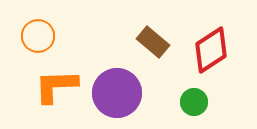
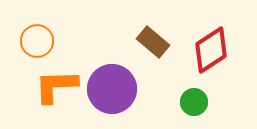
orange circle: moved 1 px left, 5 px down
purple circle: moved 5 px left, 4 px up
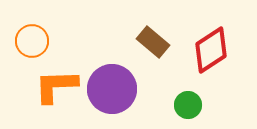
orange circle: moved 5 px left
green circle: moved 6 px left, 3 px down
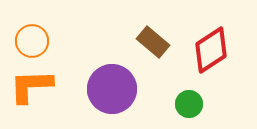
orange L-shape: moved 25 px left
green circle: moved 1 px right, 1 px up
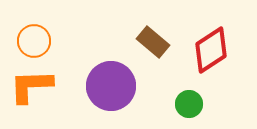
orange circle: moved 2 px right
purple circle: moved 1 px left, 3 px up
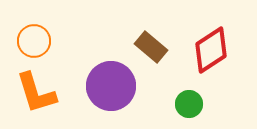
brown rectangle: moved 2 px left, 5 px down
orange L-shape: moved 5 px right, 7 px down; rotated 105 degrees counterclockwise
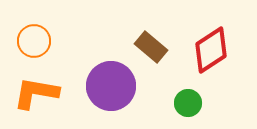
orange L-shape: rotated 117 degrees clockwise
green circle: moved 1 px left, 1 px up
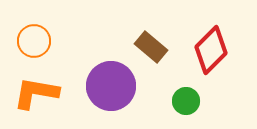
red diamond: rotated 12 degrees counterclockwise
green circle: moved 2 px left, 2 px up
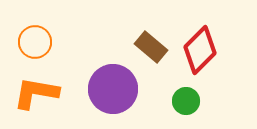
orange circle: moved 1 px right, 1 px down
red diamond: moved 11 px left
purple circle: moved 2 px right, 3 px down
